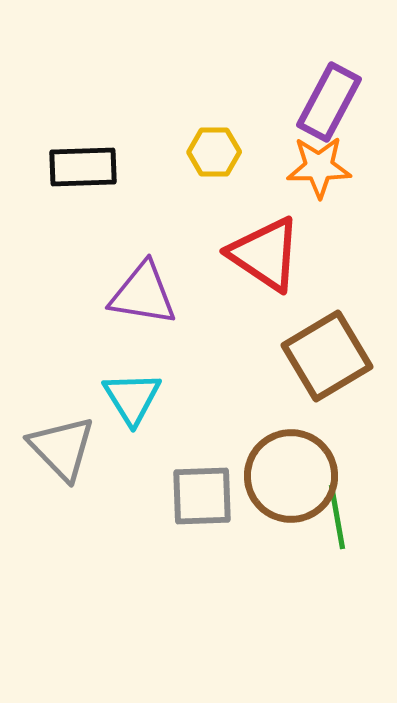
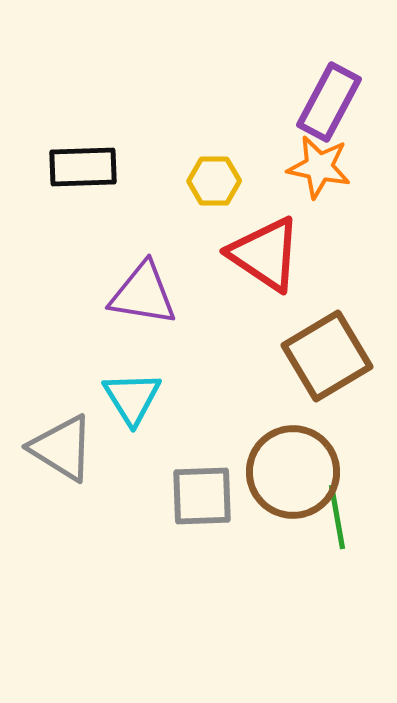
yellow hexagon: moved 29 px down
orange star: rotated 12 degrees clockwise
gray triangle: rotated 14 degrees counterclockwise
brown circle: moved 2 px right, 4 px up
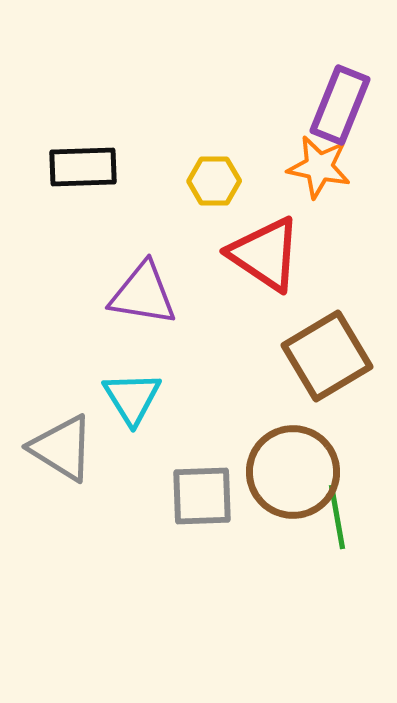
purple rectangle: moved 11 px right, 3 px down; rotated 6 degrees counterclockwise
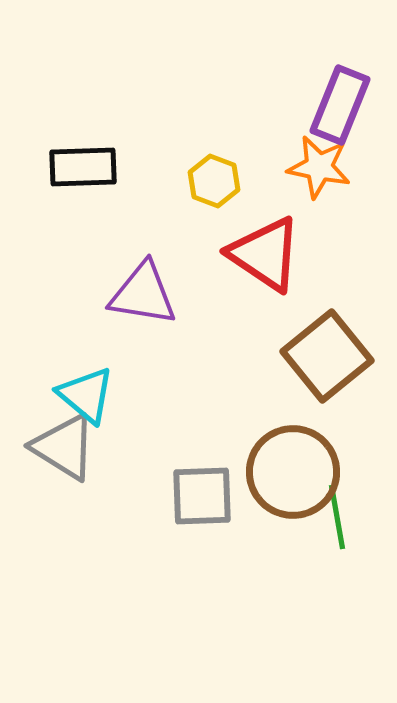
yellow hexagon: rotated 21 degrees clockwise
brown square: rotated 8 degrees counterclockwise
cyan triangle: moved 46 px left, 3 px up; rotated 18 degrees counterclockwise
gray triangle: moved 2 px right, 1 px up
